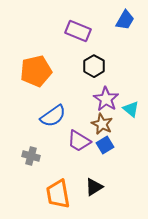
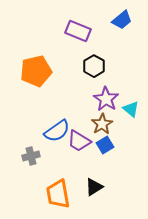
blue trapezoid: moved 3 px left; rotated 20 degrees clockwise
blue semicircle: moved 4 px right, 15 px down
brown star: rotated 15 degrees clockwise
gray cross: rotated 30 degrees counterclockwise
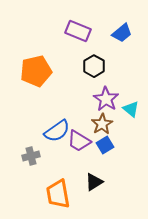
blue trapezoid: moved 13 px down
black triangle: moved 5 px up
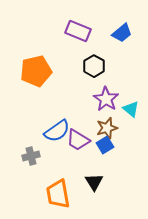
brown star: moved 5 px right, 4 px down; rotated 15 degrees clockwise
purple trapezoid: moved 1 px left, 1 px up
black triangle: rotated 30 degrees counterclockwise
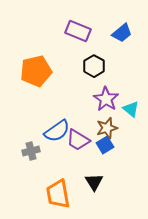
gray cross: moved 5 px up
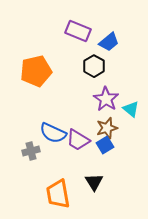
blue trapezoid: moved 13 px left, 9 px down
blue semicircle: moved 4 px left, 2 px down; rotated 60 degrees clockwise
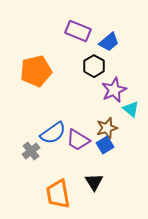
purple star: moved 8 px right, 9 px up; rotated 15 degrees clockwise
blue semicircle: rotated 60 degrees counterclockwise
gray cross: rotated 24 degrees counterclockwise
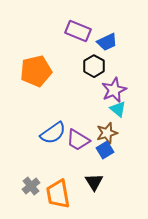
blue trapezoid: moved 2 px left; rotated 15 degrees clockwise
cyan triangle: moved 13 px left
brown star: moved 5 px down
blue square: moved 5 px down
gray cross: moved 35 px down
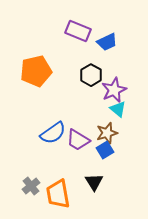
black hexagon: moved 3 px left, 9 px down
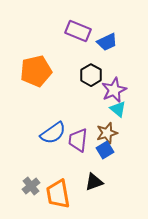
purple trapezoid: rotated 65 degrees clockwise
black triangle: rotated 42 degrees clockwise
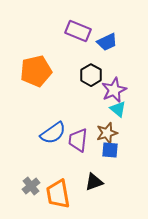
blue square: moved 5 px right; rotated 36 degrees clockwise
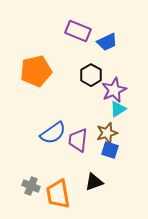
cyan triangle: rotated 48 degrees clockwise
blue square: rotated 12 degrees clockwise
gray cross: rotated 30 degrees counterclockwise
